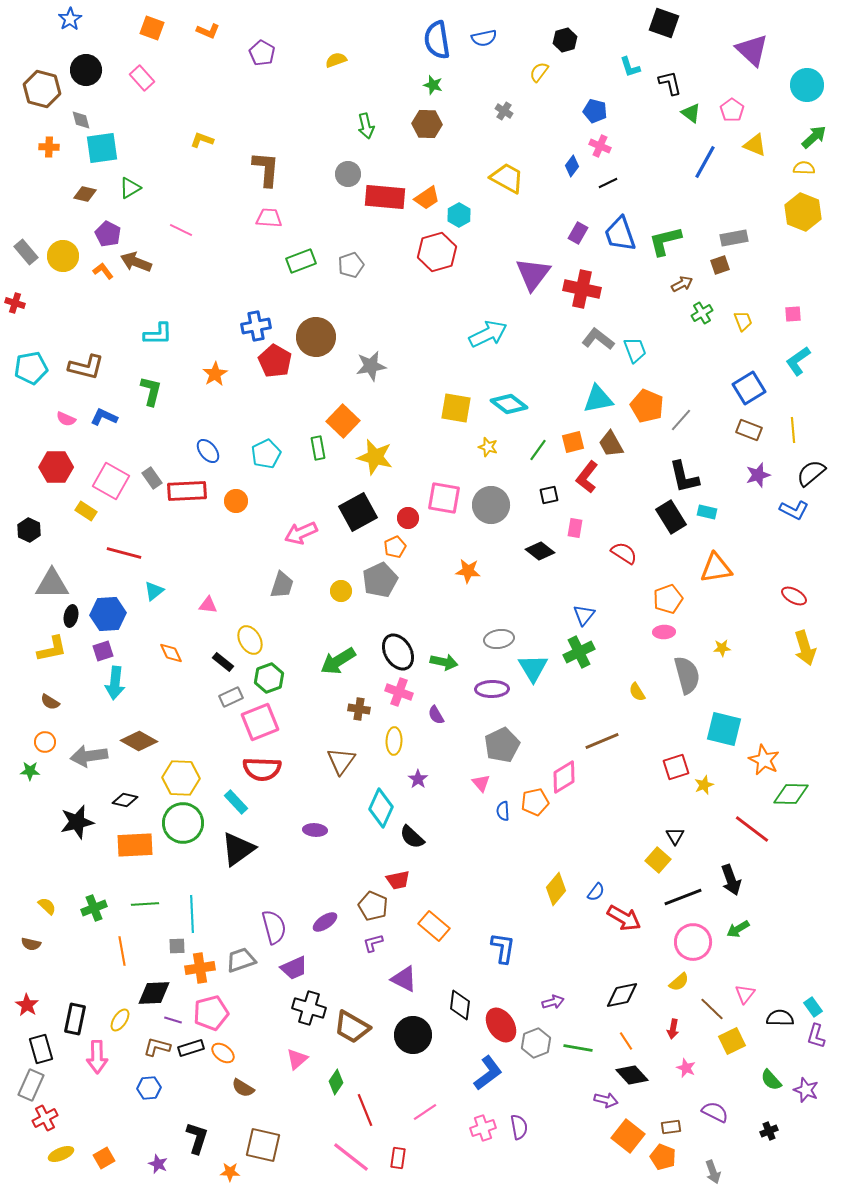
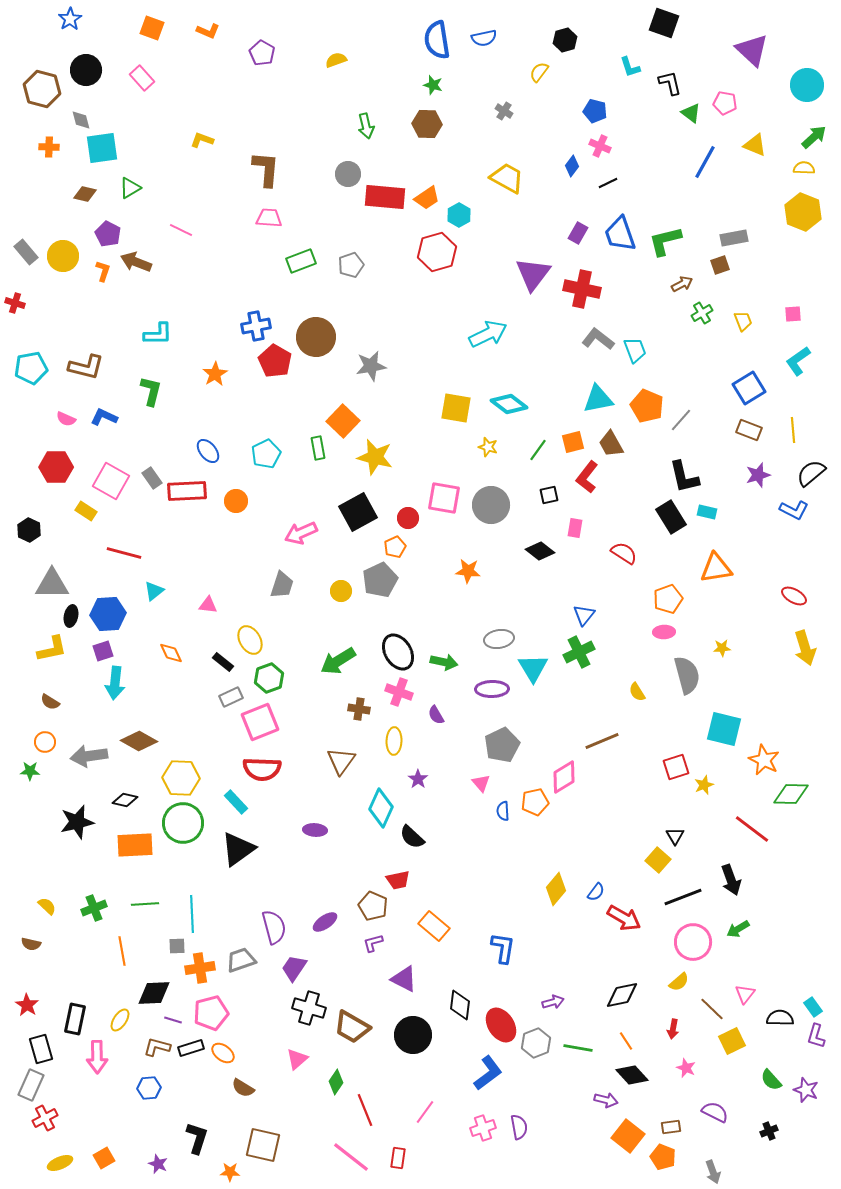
pink pentagon at (732, 110): moved 7 px left, 7 px up; rotated 25 degrees counterclockwise
orange L-shape at (103, 271): rotated 55 degrees clockwise
purple trapezoid at (294, 968): rotated 148 degrees clockwise
pink line at (425, 1112): rotated 20 degrees counterclockwise
yellow ellipse at (61, 1154): moved 1 px left, 9 px down
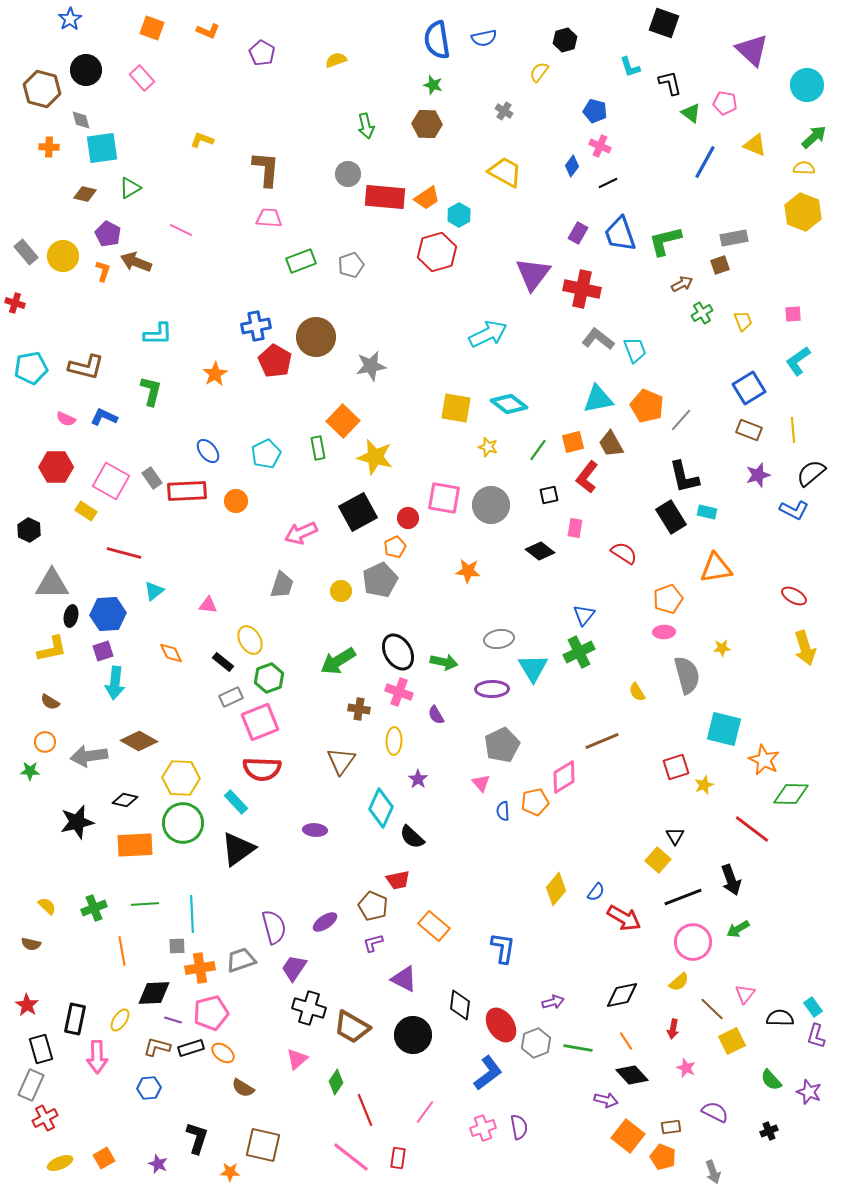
yellow trapezoid at (507, 178): moved 2 px left, 6 px up
purple star at (806, 1090): moved 3 px right, 2 px down
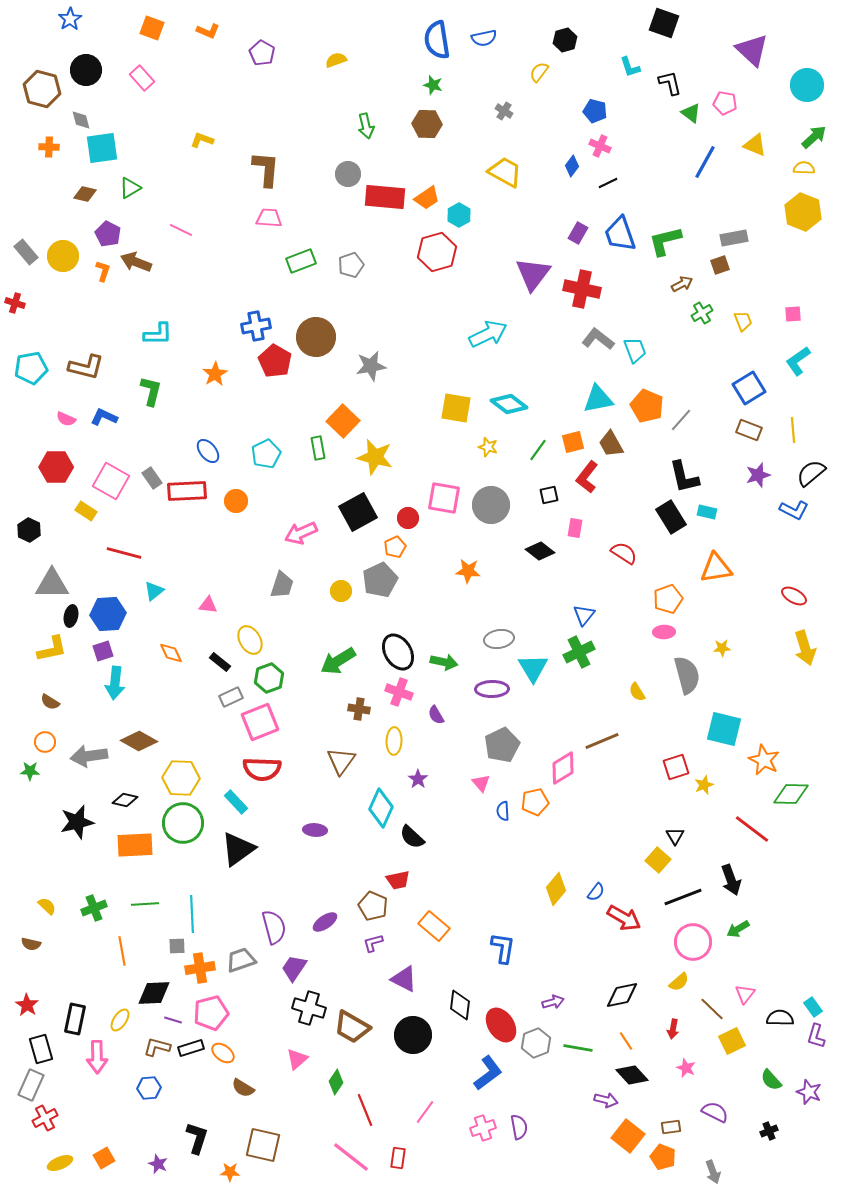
black rectangle at (223, 662): moved 3 px left
pink diamond at (564, 777): moved 1 px left, 9 px up
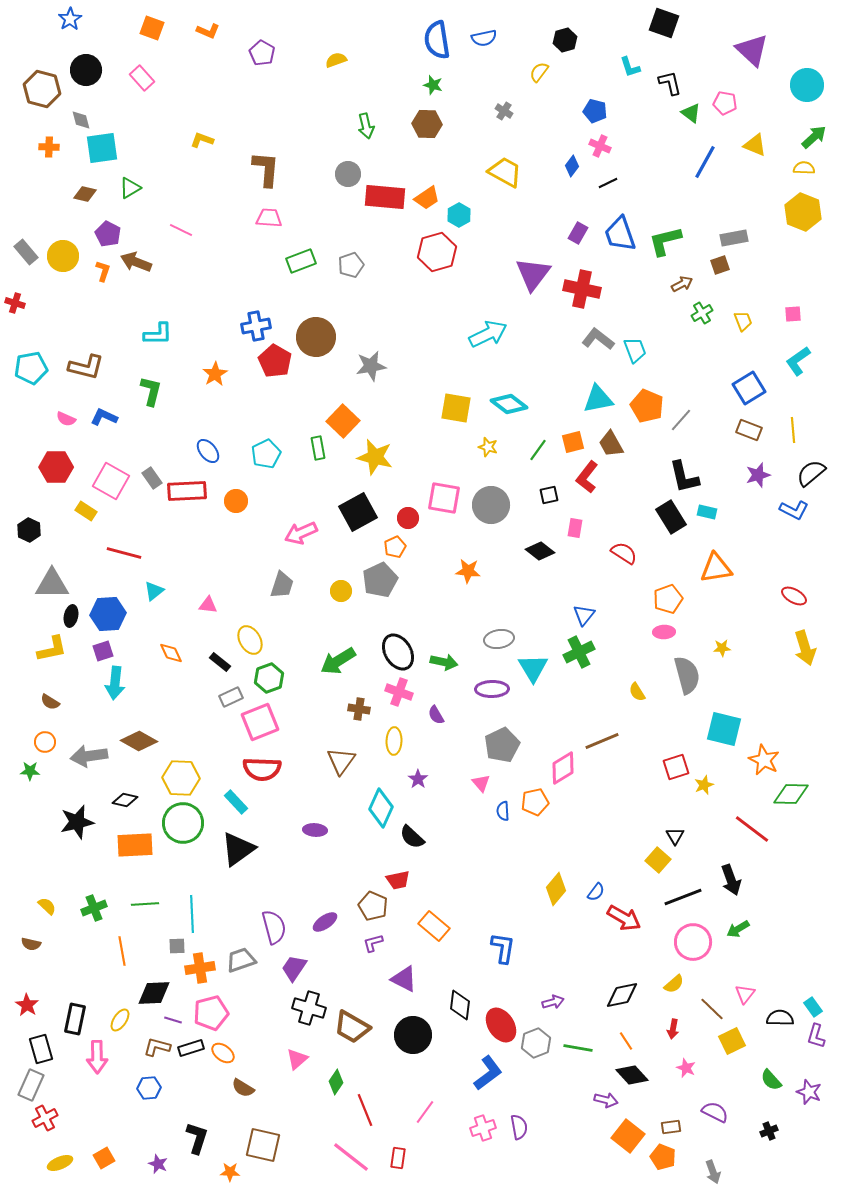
yellow semicircle at (679, 982): moved 5 px left, 2 px down
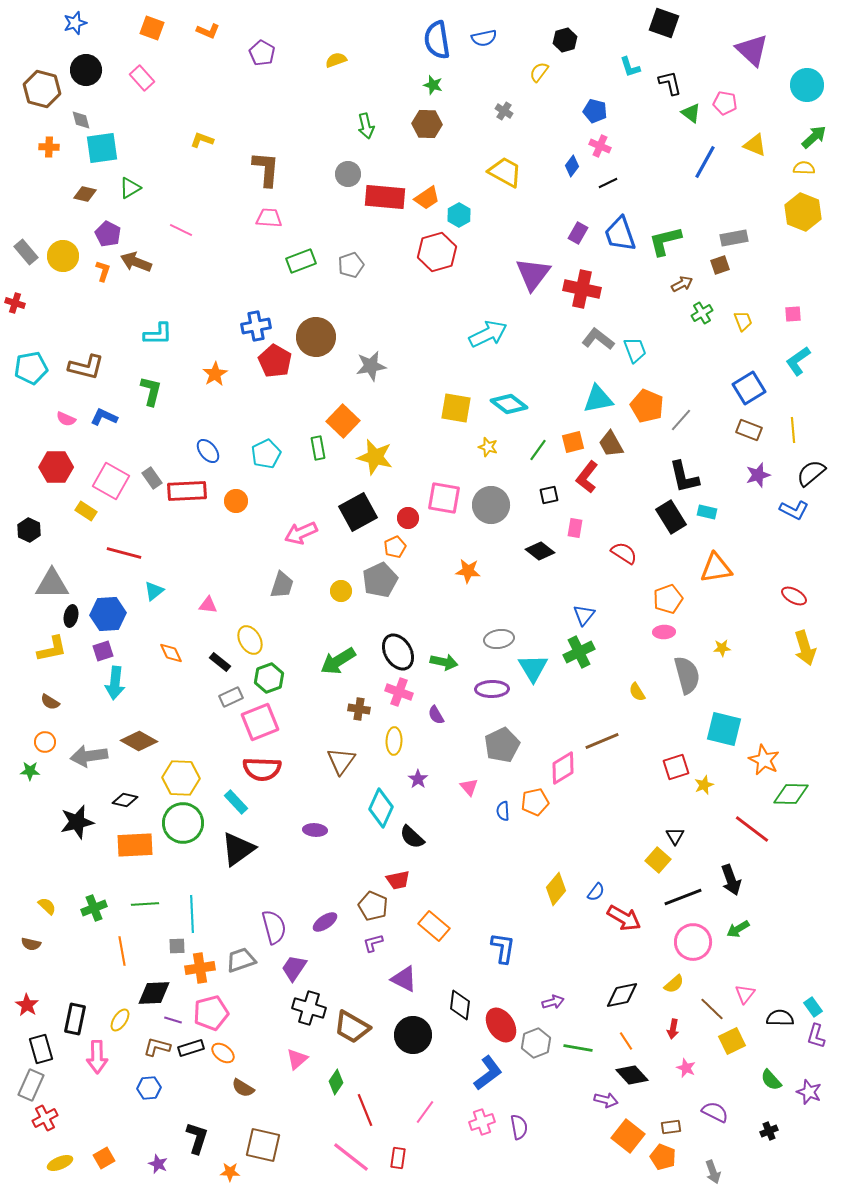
blue star at (70, 19): moved 5 px right, 4 px down; rotated 15 degrees clockwise
pink triangle at (481, 783): moved 12 px left, 4 px down
pink cross at (483, 1128): moved 1 px left, 6 px up
